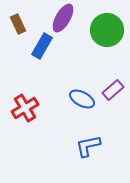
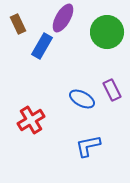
green circle: moved 2 px down
purple rectangle: moved 1 px left; rotated 75 degrees counterclockwise
red cross: moved 6 px right, 12 px down
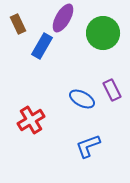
green circle: moved 4 px left, 1 px down
blue L-shape: rotated 8 degrees counterclockwise
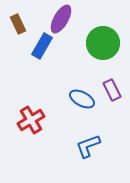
purple ellipse: moved 2 px left, 1 px down
green circle: moved 10 px down
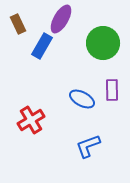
purple rectangle: rotated 25 degrees clockwise
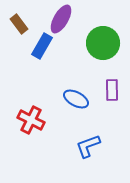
brown rectangle: moved 1 px right; rotated 12 degrees counterclockwise
blue ellipse: moved 6 px left
red cross: rotated 32 degrees counterclockwise
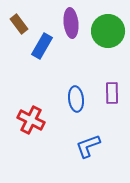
purple ellipse: moved 10 px right, 4 px down; rotated 36 degrees counterclockwise
green circle: moved 5 px right, 12 px up
purple rectangle: moved 3 px down
blue ellipse: rotated 55 degrees clockwise
